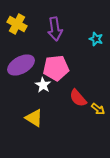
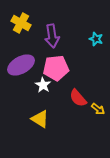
yellow cross: moved 4 px right, 1 px up
purple arrow: moved 3 px left, 7 px down
yellow triangle: moved 6 px right, 1 px down
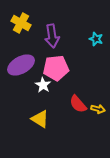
red semicircle: moved 6 px down
yellow arrow: rotated 24 degrees counterclockwise
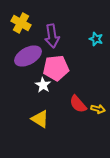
purple ellipse: moved 7 px right, 9 px up
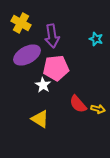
purple ellipse: moved 1 px left, 1 px up
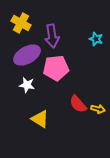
white star: moved 16 px left; rotated 21 degrees counterclockwise
